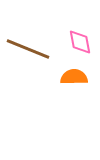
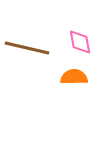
brown line: moved 1 px left, 1 px up; rotated 9 degrees counterclockwise
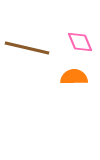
pink diamond: rotated 12 degrees counterclockwise
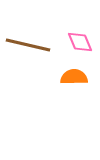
brown line: moved 1 px right, 3 px up
